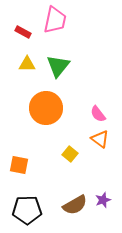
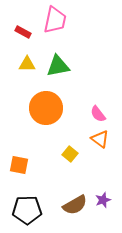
green triangle: rotated 40 degrees clockwise
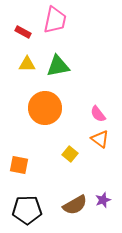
orange circle: moved 1 px left
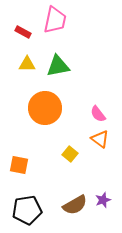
black pentagon: rotated 8 degrees counterclockwise
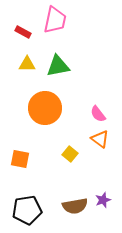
orange square: moved 1 px right, 6 px up
brown semicircle: moved 1 px down; rotated 20 degrees clockwise
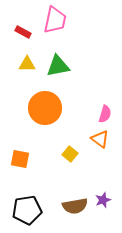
pink semicircle: moved 7 px right; rotated 126 degrees counterclockwise
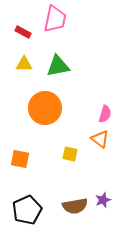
pink trapezoid: moved 1 px up
yellow triangle: moved 3 px left
yellow square: rotated 28 degrees counterclockwise
black pentagon: rotated 16 degrees counterclockwise
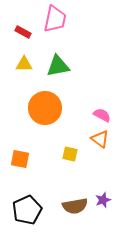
pink semicircle: moved 3 px left, 1 px down; rotated 78 degrees counterclockwise
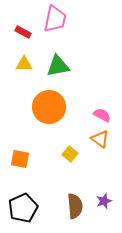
orange circle: moved 4 px right, 1 px up
yellow square: rotated 28 degrees clockwise
purple star: moved 1 px right, 1 px down
brown semicircle: rotated 85 degrees counterclockwise
black pentagon: moved 4 px left, 2 px up
